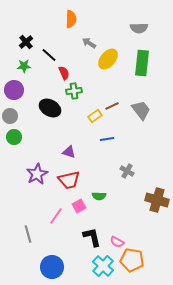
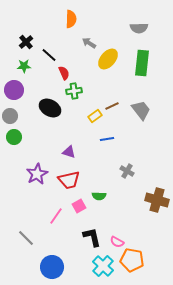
gray line: moved 2 px left, 4 px down; rotated 30 degrees counterclockwise
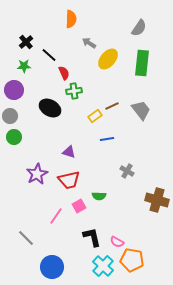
gray semicircle: rotated 54 degrees counterclockwise
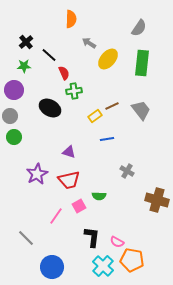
black L-shape: rotated 20 degrees clockwise
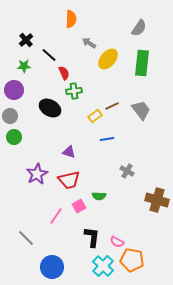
black cross: moved 2 px up
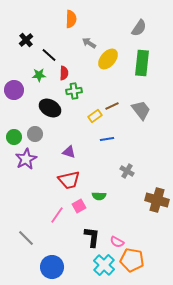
green star: moved 15 px right, 9 px down
red semicircle: rotated 24 degrees clockwise
gray circle: moved 25 px right, 18 px down
purple star: moved 11 px left, 15 px up
pink line: moved 1 px right, 1 px up
cyan cross: moved 1 px right, 1 px up
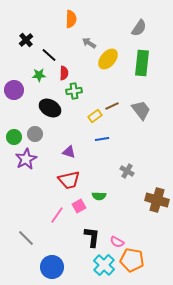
blue line: moved 5 px left
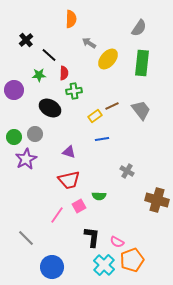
orange pentagon: rotated 30 degrees counterclockwise
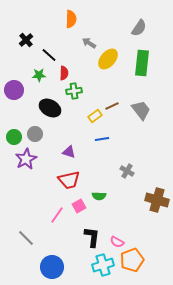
cyan cross: moved 1 px left; rotated 30 degrees clockwise
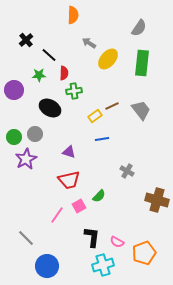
orange semicircle: moved 2 px right, 4 px up
green semicircle: rotated 48 degrees counterclockwise
orange pentagon: moved 12 px right, 7 px up
blue circle: moved 5 px left, 1 px up
